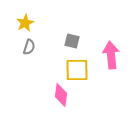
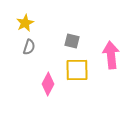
pink diamond: moved 13 px left, 11 px up; rotated 20 degrees clockwise
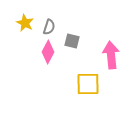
yellow star: rotated 18 degrees counterclockwise
gray semicircle: moved 20 px right, 20 px up
yellow square: moved 11 px right, 14 px down
pink diamond: moved 32 px up
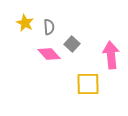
gray semicircle: rotated 21 degrees counterclockwise
gray square: moved 3 px down; rotated 28 degrees clockwise
pink diamond: moved 1 px right, 2 px down; rotated 70 degrees counterclockwise
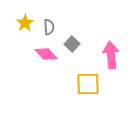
yellow star: rotated 12 degrees clockwise
pink diamond: moved 3 px left
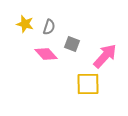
yellow star: moved 1 px down; rotated 24 degrees counterclockwise
gray semicircle: rotated 21 degrees clockwise
gray square: rotated 21 degrees counterclockwise
pink arrow: moved 6 px left, 1 px down; rotated 48 degrees clockwise
